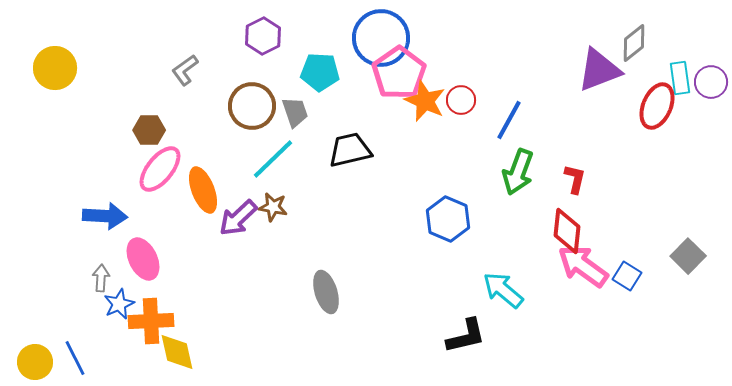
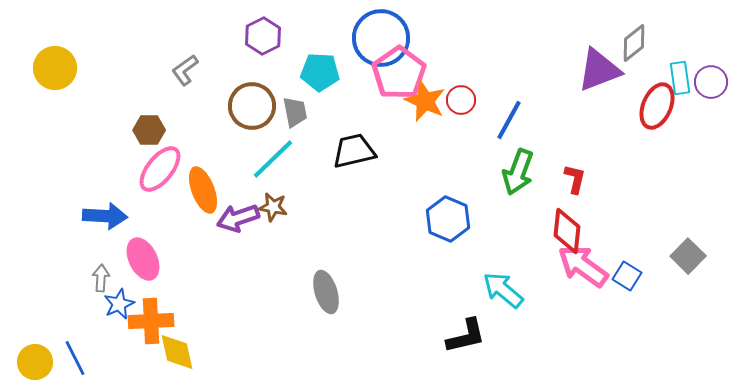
gray trapezoid at (295, 112): rotated 8 degrees clockwise
black trapezoid at (350, 150): moved 4 px right, 1 px down
purple arrow at (238, 218): rotated 24 degrees clockwise
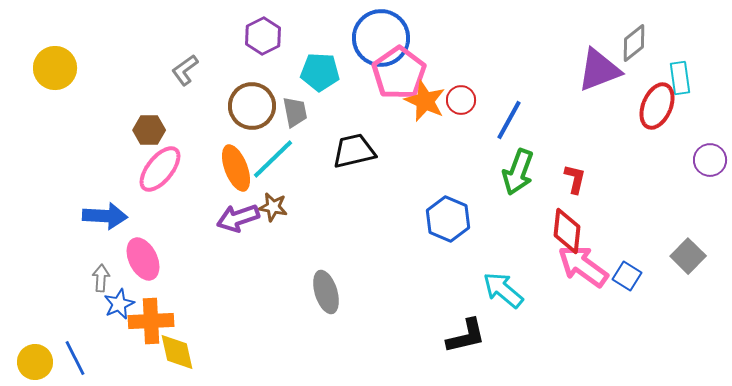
purple circle at (711, 82): moved 1 px left, 78 px down
orange ellipse at (203, 190): moved 33 px right, 22 px up
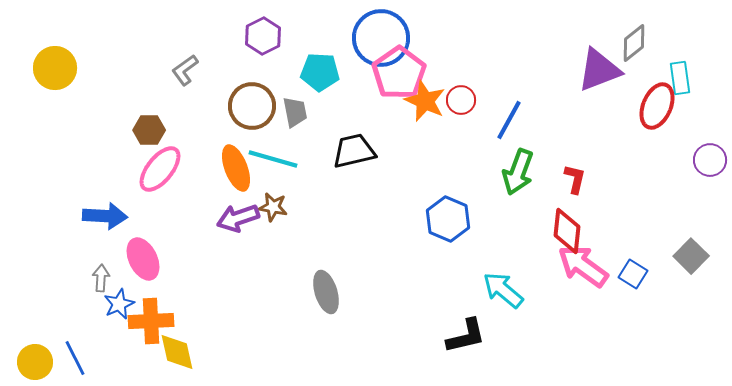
cyan line at (273, 159): rotated 60 degrees clockwise
gray square at (688, 256): moved 3 px right
blue square at (627, 276): moved 6 px right, 2 px up
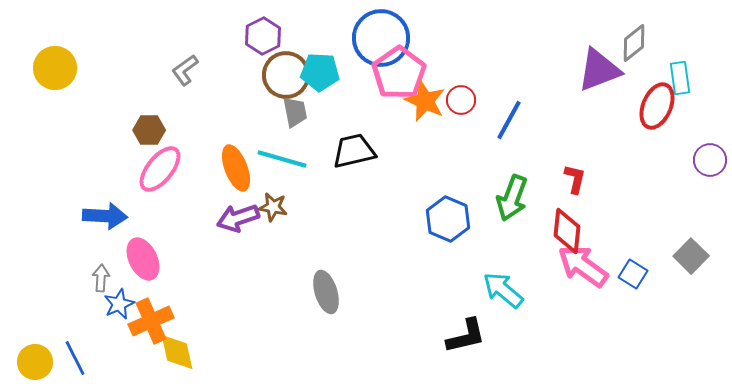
brown circle at (252, 106): moved 34 px right, 31 px up
cyan line at (273, 159): moved 9 px right
green arrow at (518, 172): moved 6 px left, 26 px down
orange cross at (151, 321): rotated 21 degrees counterclockwise
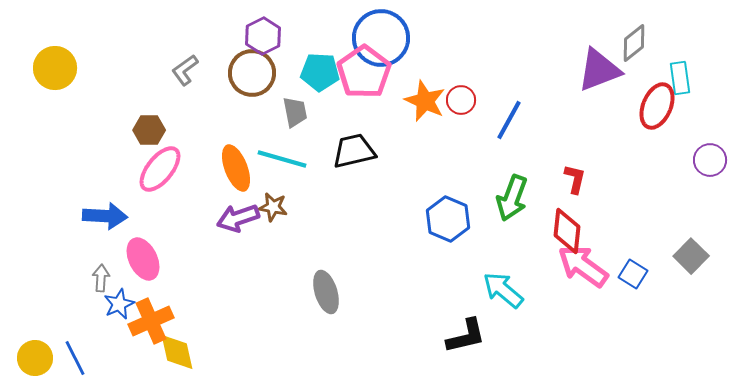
pink pentagon at (399, 73): moved 35 px left, 1 px up
brown circle at (286, 75): moved 34 px left, 2 px up
yellow circle at (35, 362): moved 4 px up
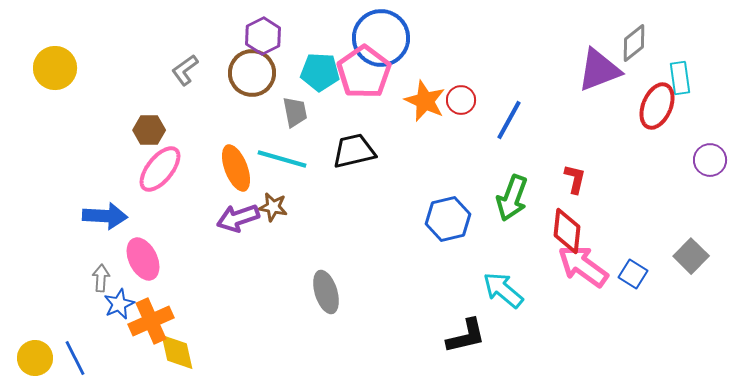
blue hexagon at (448, 219): rotated 24 degrees clockwise
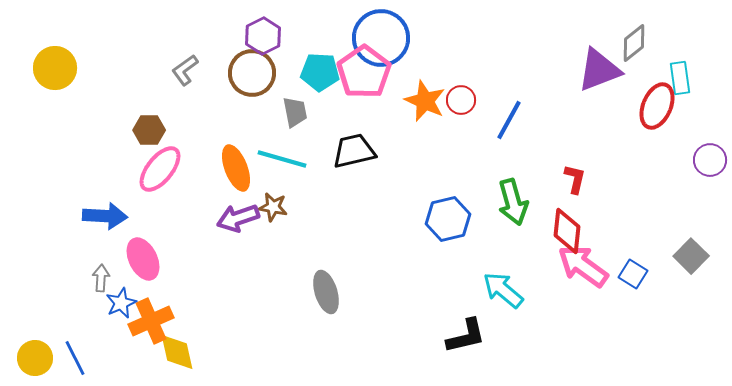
green arrow at (512, 198): moved 1 px right, 4 px down; rotated 36 degrees counterclockwise
blue star at (119, 304): moved 2 px right, 1 px up
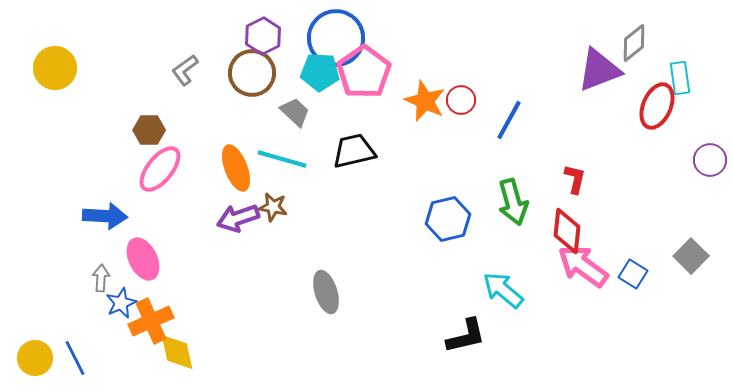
blue circle at (381, 38): moved 45 px left
gray trapezoid at (295, 112): rotated 36 degrees counterclockwise
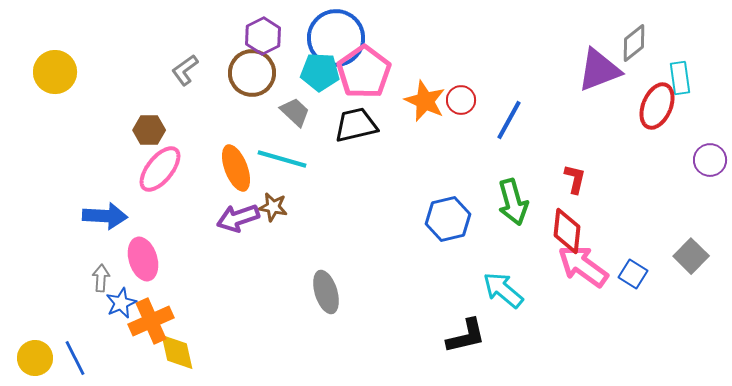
yellow circle at (55, 68): moved 4 px down
black trapezoid at (354, 151): moved 2 px right, 26 px up
pink ellipse at (143, 259): rotated 9 degrees clockwise
